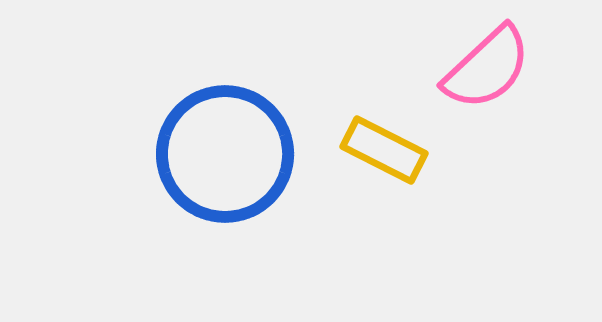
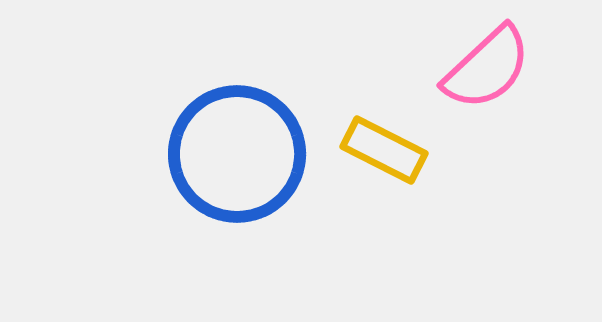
blue circle: moved 12 px right
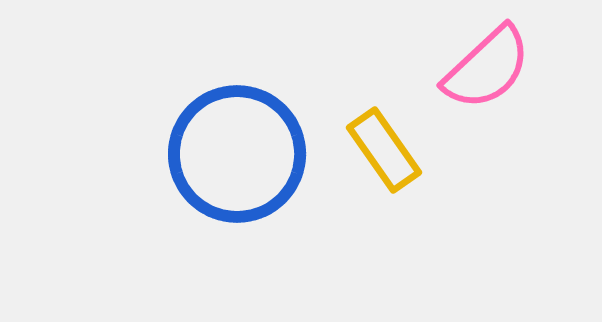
yellow rectangle: rotated 28 degrees clockwise
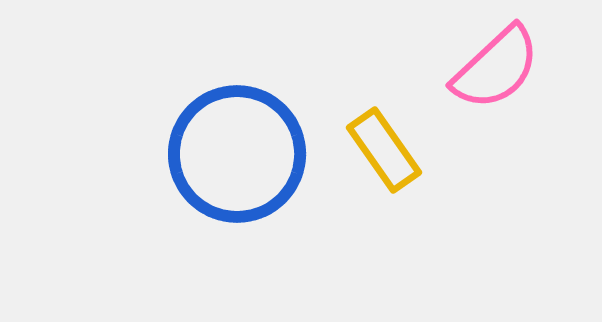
pink semicircle: moved 9 px right
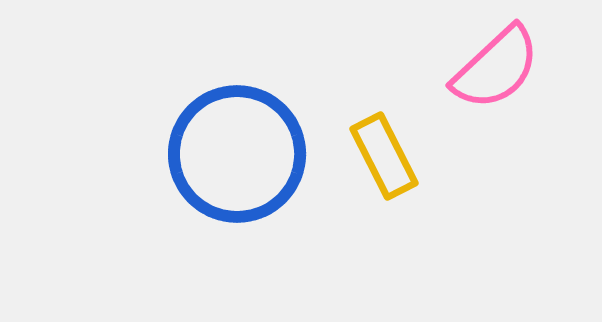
yellow rectangle: moved 6 px down; rotated 8 degrees clockwise
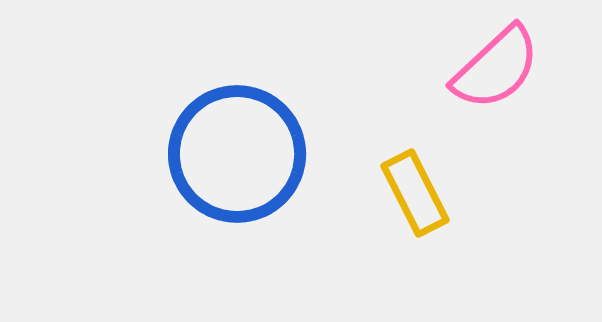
yellow rectangle: moved 31 px right, 37 px down
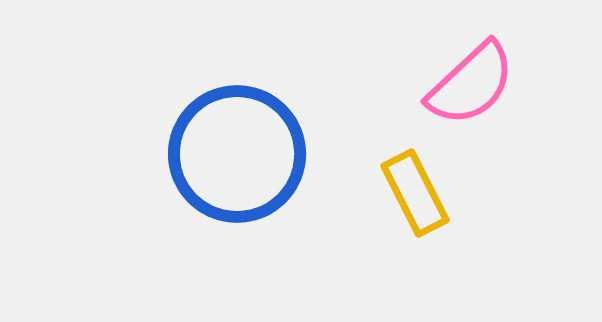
pink semicircle: moved 25 px left, 16 px down
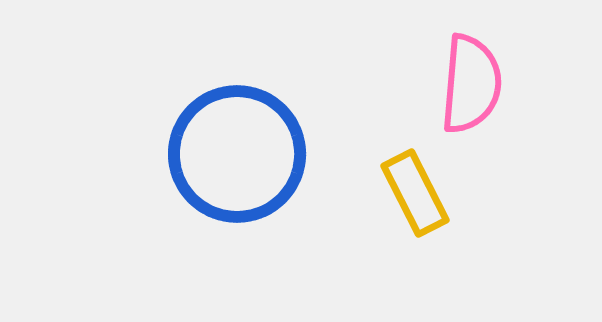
pink semicircle: rotated 42 degrees counterclockwise
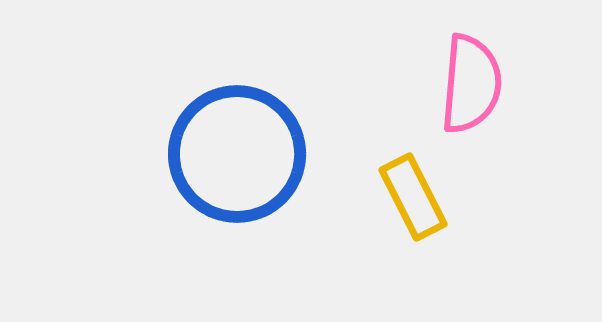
yellow rectangle: moved 2 px left, 4 px down
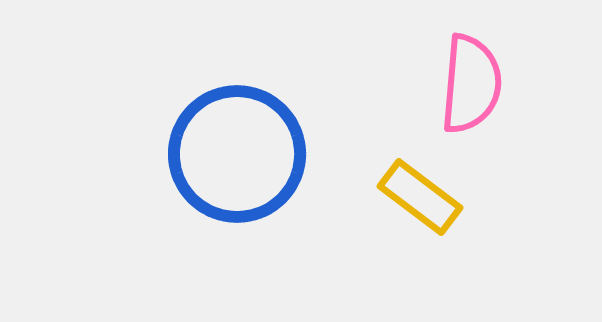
yellow rectangle: moved 7 px right; rotated 26 degrees counterclockwise
